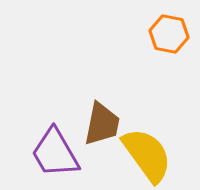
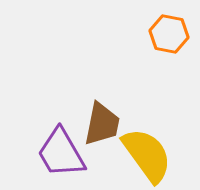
purple trapezoid: moved 6 px right
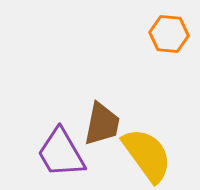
orange hexagon: rotated 6 degrees counterclockwise
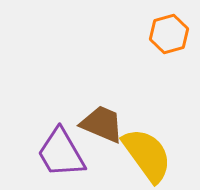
orange hexagon: rotated 21 degrees counterclockwise
brown trapezoid: rotated 78 degrees counterclockwise
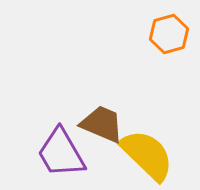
yellow semicircle: rotated 10 degrees counterclockwise
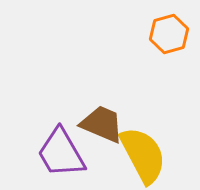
yellow semicircle: moved 4 px left; rotated 18 degrees clockwise
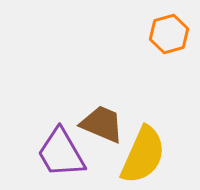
yellow semicircle: rotated 52 degrees clockwise
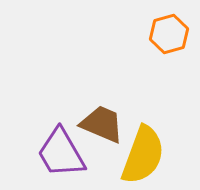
yellow semicircle: rotated 4 degrees counterclockwise
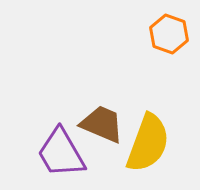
orange hexagon: rotated 24 degrees counterclockwise
yellow semicircle: moved 5 px right, 12 px up
